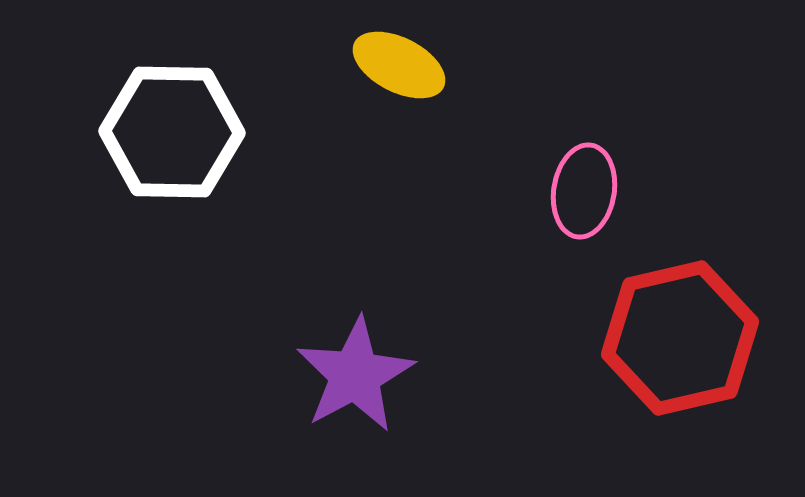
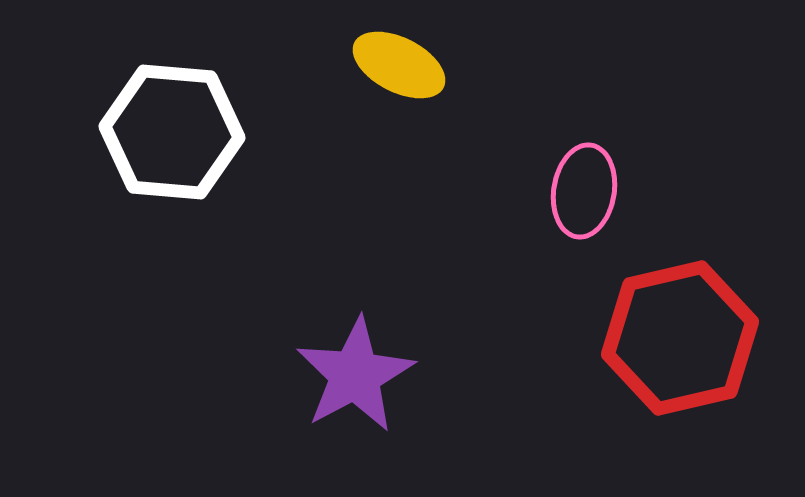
white hexagon: rotated 4 degrees clockwise
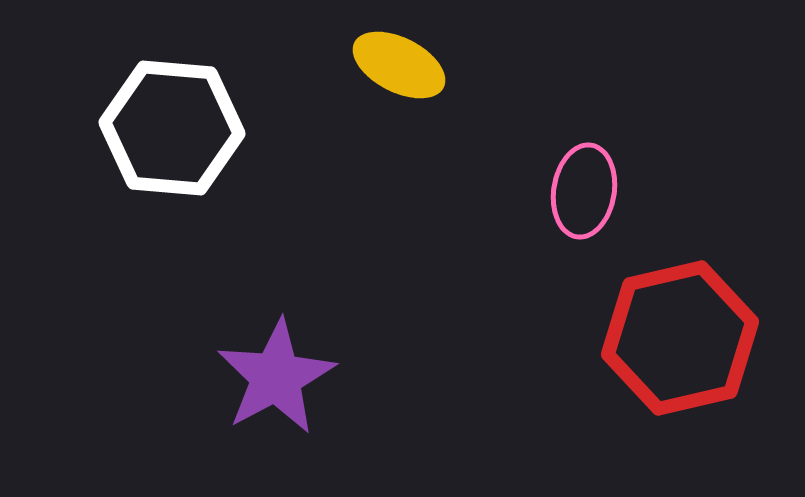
white hexagon: moved 4 px up
purple star: moved 79 px left, 2 px down
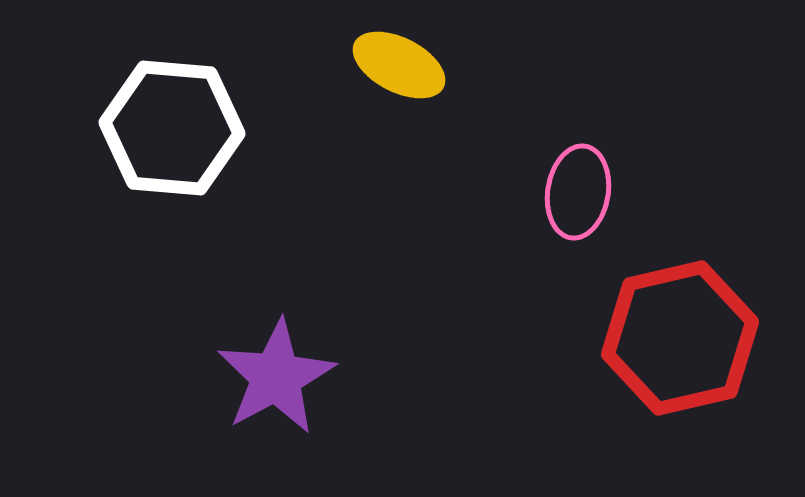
pink ellipse: moved 6 px left, 1 px down
